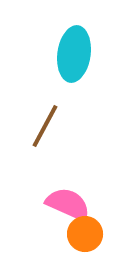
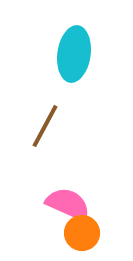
orange circle: moved 3 px left, 1 px up
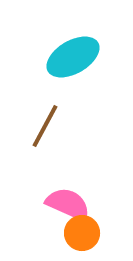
cyan ellipse: moved 1 px left, 3 px down; rotated 52 degrees clockwise
